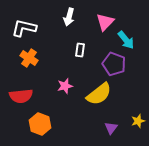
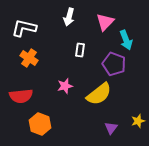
cyan arrow: rotated 18 degrees clockwise
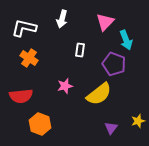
white arrow: moved 7 px left, 2 px down
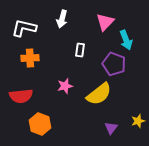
orange cross: moved 1 px right; rotated 36 degrees counterclockwise
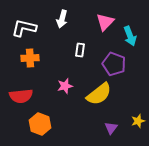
cyan arrow: moved 4 px right, 4 px up
